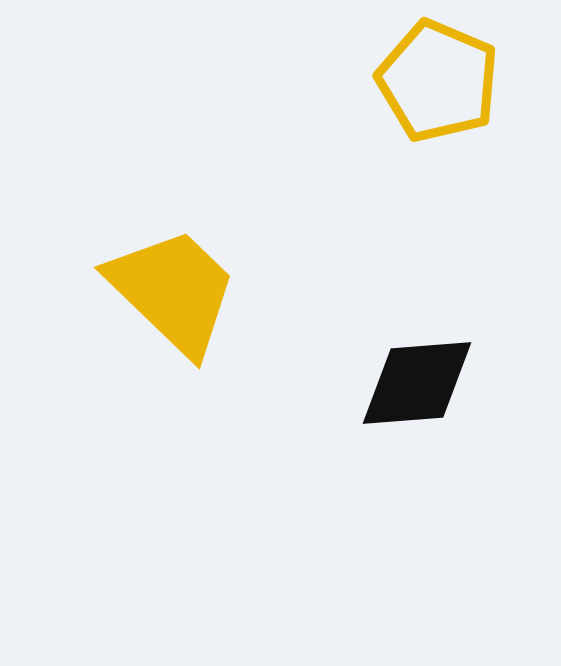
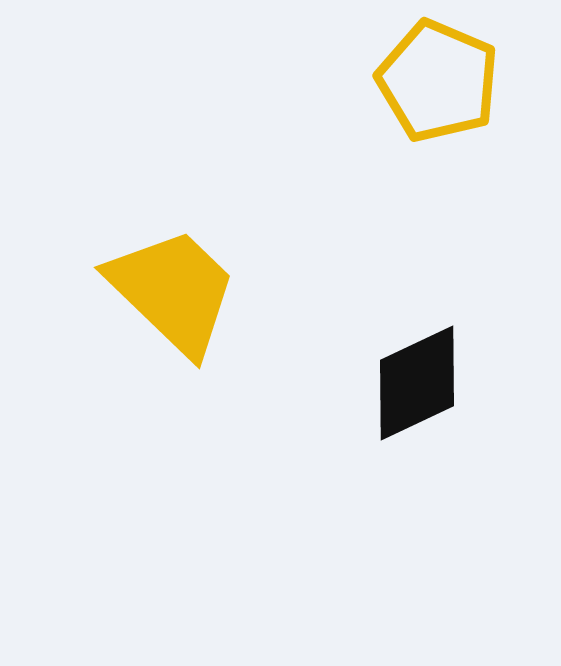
black diamond: rotated 21 degrees counterclockwise
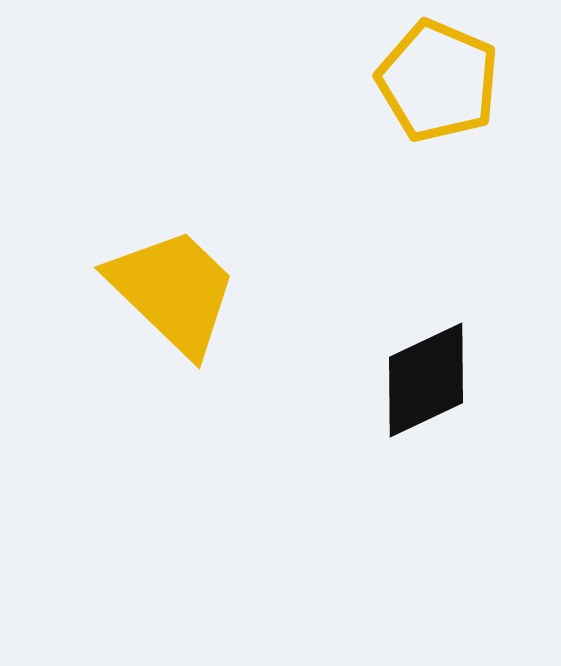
black diamond: moved 9 px right, 3 px up
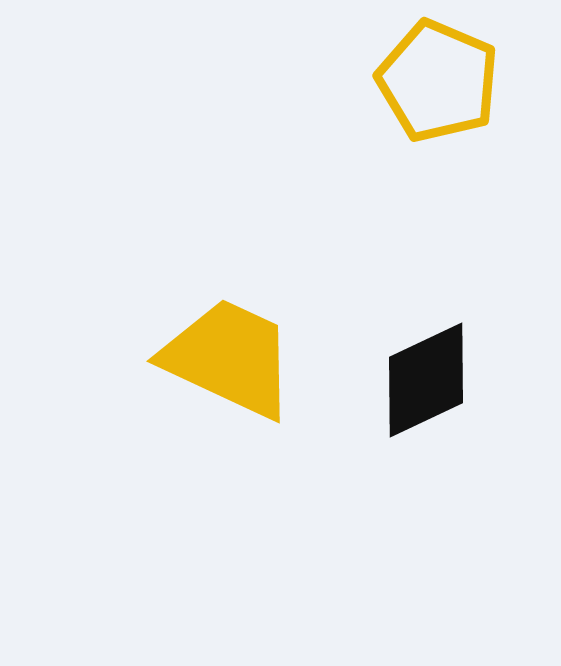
yellow trapezoid: moved 56 px right, 67 px down; rotated 19 degrees counterclockwise
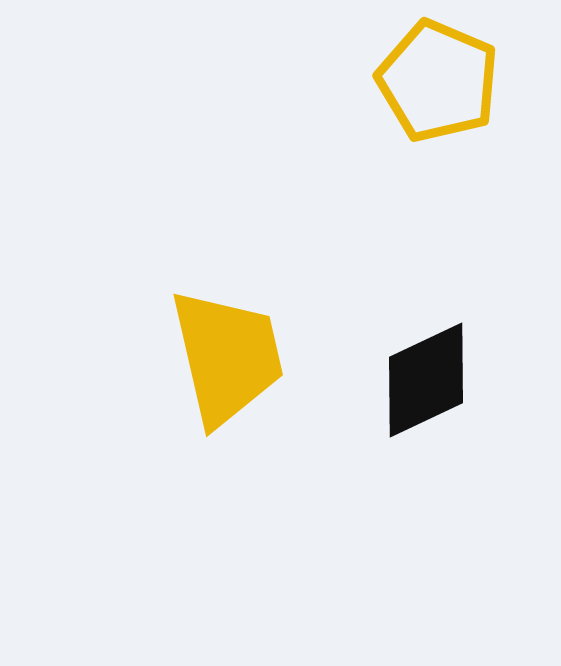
yellow trapezoid: moved 2 px left, 1 px up; rotated 52 degrees clockwise
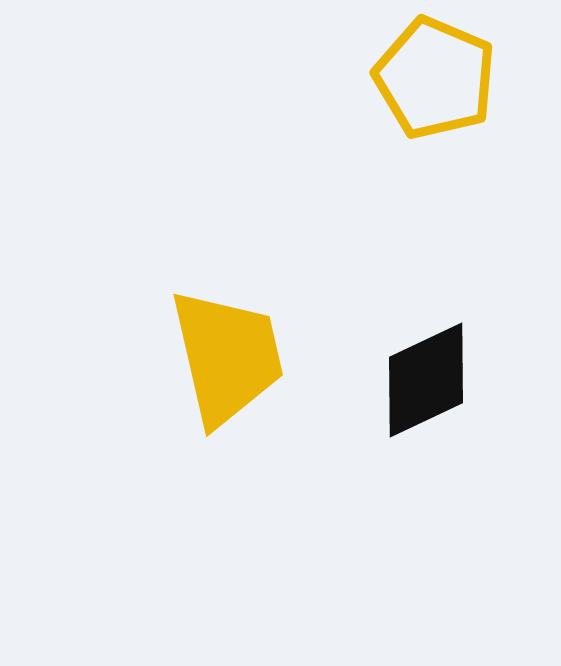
yellow pentagon: moved 3 px left, 3 px up
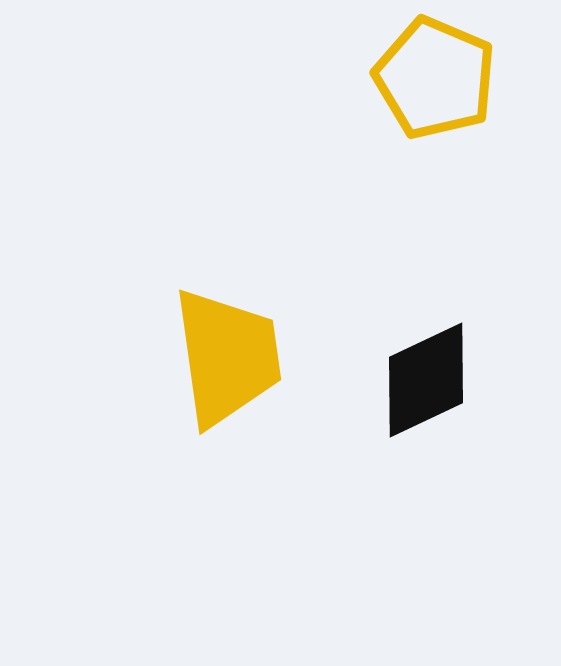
yellow trapezoid: rotated 5 degrees clockwise
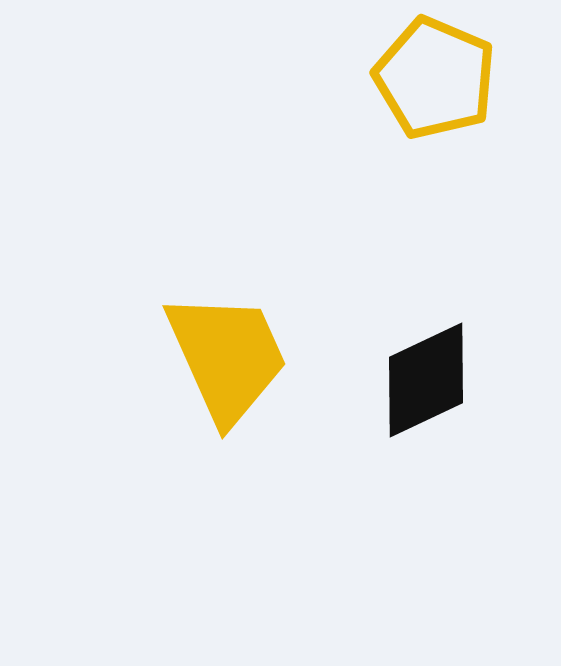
yellow trapezoid: rotated 16 degrees counterclockwise
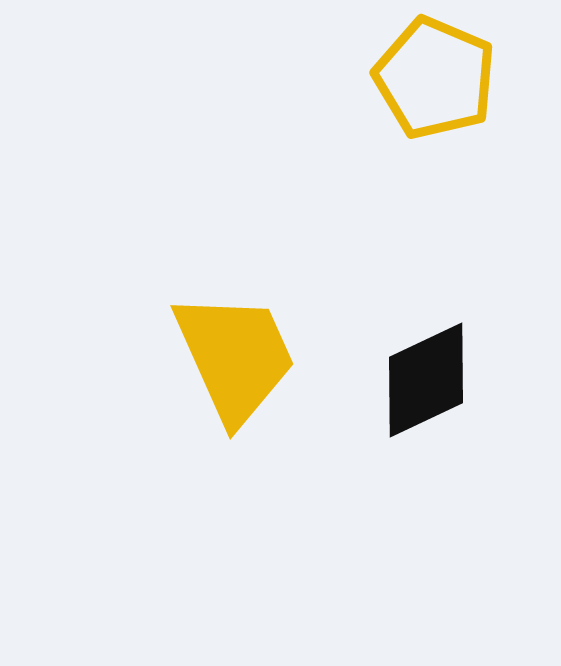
yellow trapezoid: moved 8 px right
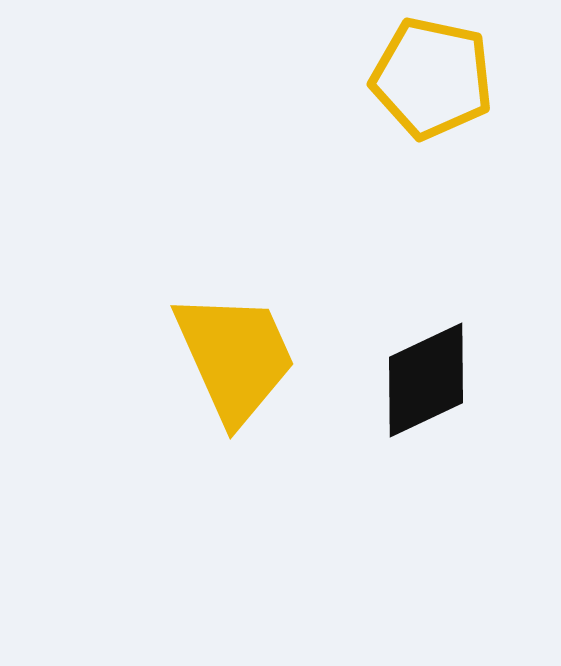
yellow pentagon: moved 3 px left; rotated 11 degrees counterclockwise
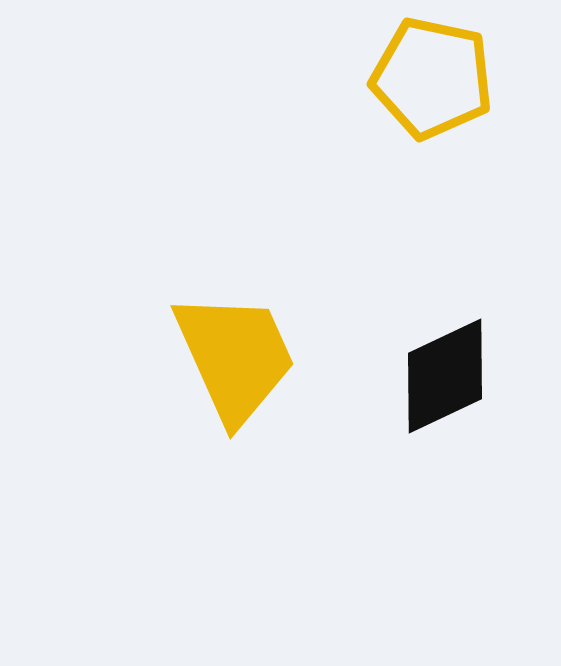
black diamond: moved 19 px right, 4 px up
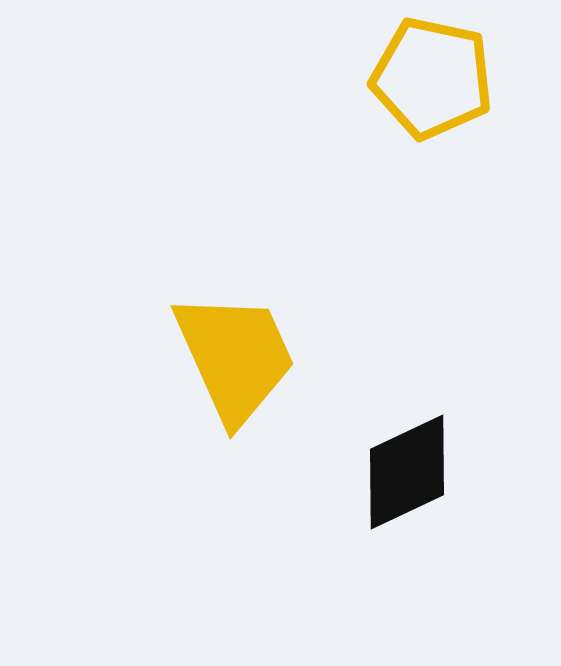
black diamond: moved 38 px left, 96 px down
